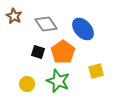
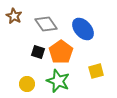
orange pentagon: moved 2 px left
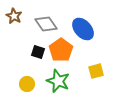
orange pentagon: moved 2 px up
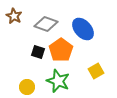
gray diamond: rotated 35 degrees counterclockwise
yellow square: rotated 14 degrees counterclockwise
yellow circle: moved 3 px down
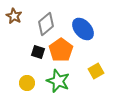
gray diamond: rotated 60 degrees counterclockwise
yellow circle: moved 4 px up
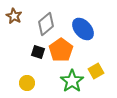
green star: moved 14 px right; rotated 15 degrees clockwise
